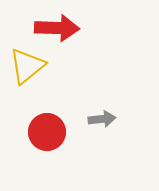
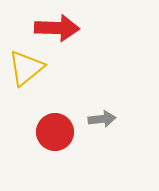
yellow triangle: moved 1 px left, 2 px down
red circle: moved 8 px right
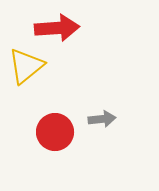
red arrow: rotated 6 degrees counterclockwise
yellow triangle: moved 2 px up
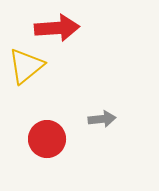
red circle: moved 8 px left, 7 px down
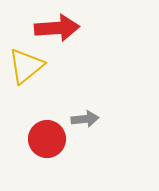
gray arrow: moved 17 px left
